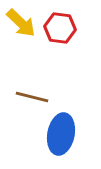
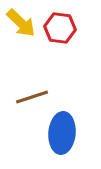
brown line: rotated 32 degrees counterclockwise
blue ellipse: moved 1 px right, 1 px up; rotated 6 degrees counterclockwise
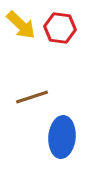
yellow arrow: moved 2 px down
blue ellipse: moved 4 px down
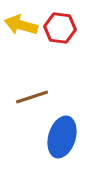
yellow arrow: rotated 152 degrees clockwise
blue ellipse: rotated 12 degrees clockwise
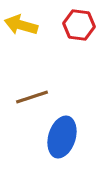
red hexagon: moved 19 px right, 3 px up
